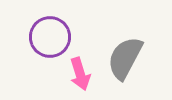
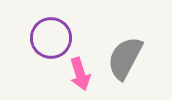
purple circle: moved 1 px right, 1 px down
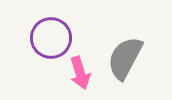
pink arrow: moved 1 px up
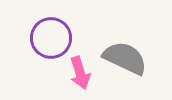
gray semicircle: rotated 87 degrees clockwise
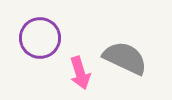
purple circle: moved 11 px left
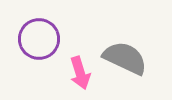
purple circle: moved 1 px left, 1 px down
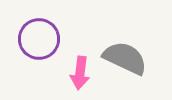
pink arrow: rotated 24 degrees clockwise
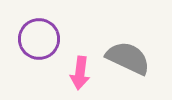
gray semicircle: moved 3 px right
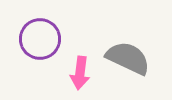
purple circle: moved 1 px right
